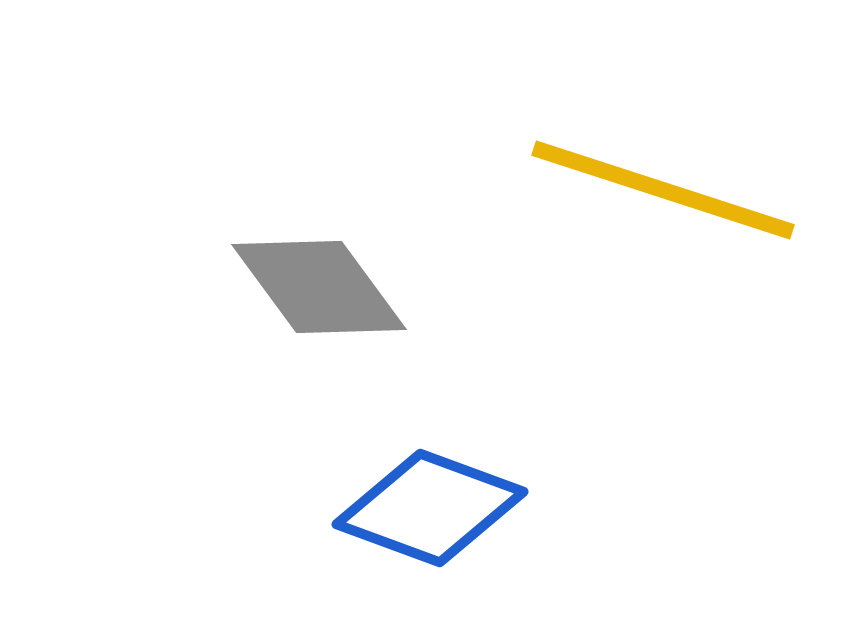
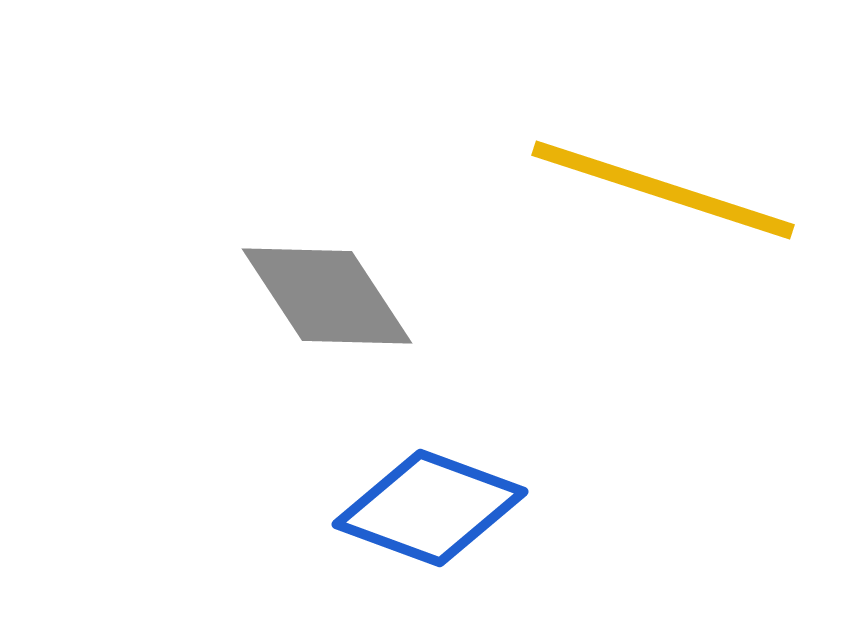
gray diamond: moved 8 px right, 9 px down; rotated 3 degrees clockwise
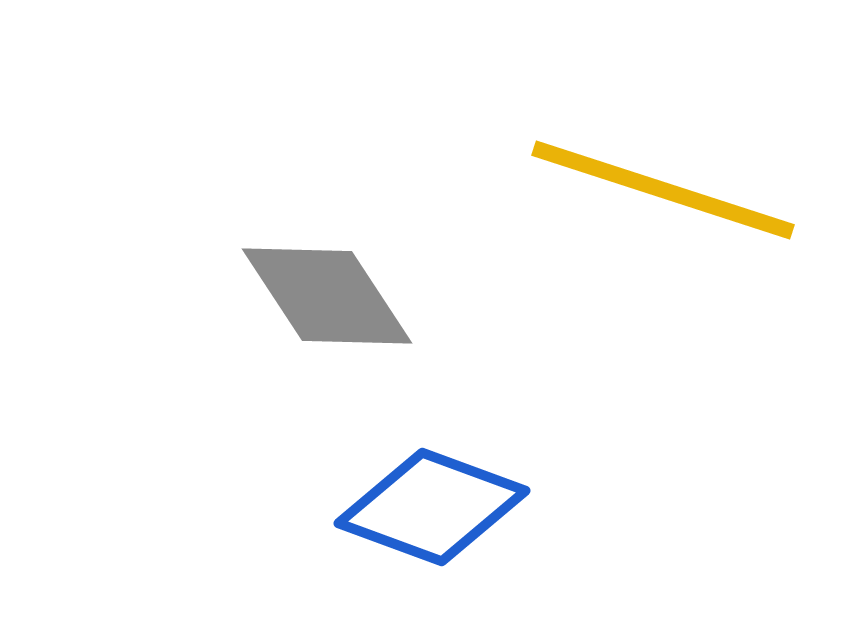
blue diamond: moved 2 px right, 1 px up
